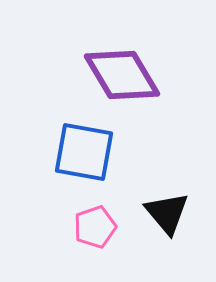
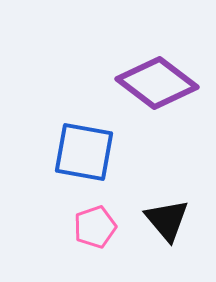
purple diamond: moved 35 px right, 8 px down; rotated 22 degrees counterclockwise
black triangle: moved 7 px down
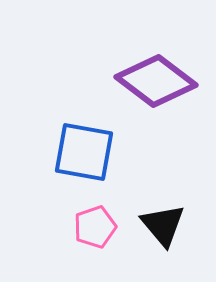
purple diamond: moved 1 px left, 2 px up
black triangle: moved 4 px left, 5 px down
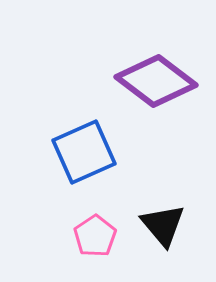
blue square: rotated 34 degrees counterclockwise
pink pentagon: moved 9 px down; rotated 15 degrees counterclockwise
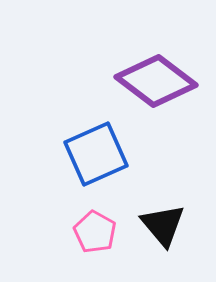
blue square: moved 12 px right, 2 px down
pink pentagon: moved 4 px up; rotated 9 degrees counterclockwise
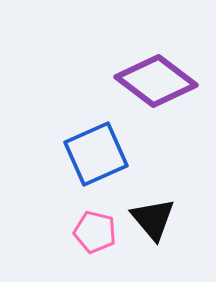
black triangle: moved 10 px left, 6 px up
pink pentagon: rotated 15 degrees counterclockwise
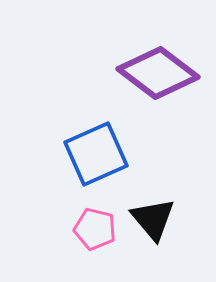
purple diamond: moved 2 px right, 8 px up
pink pentagon: moved 3 px up
